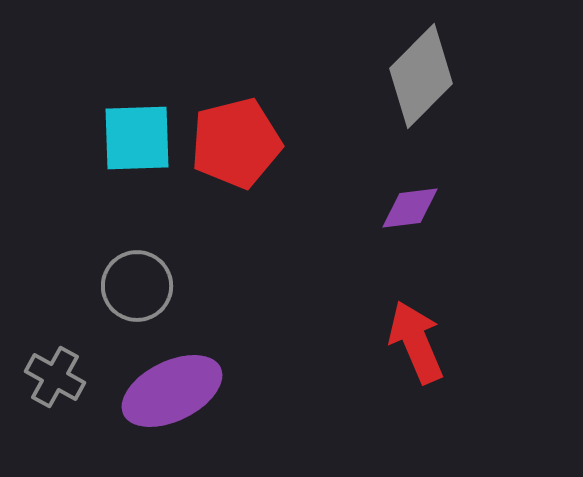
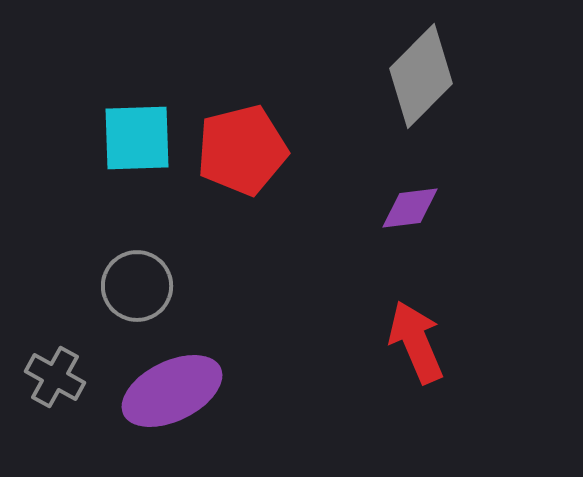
red pentagon: moved 6 px right, 7 px down
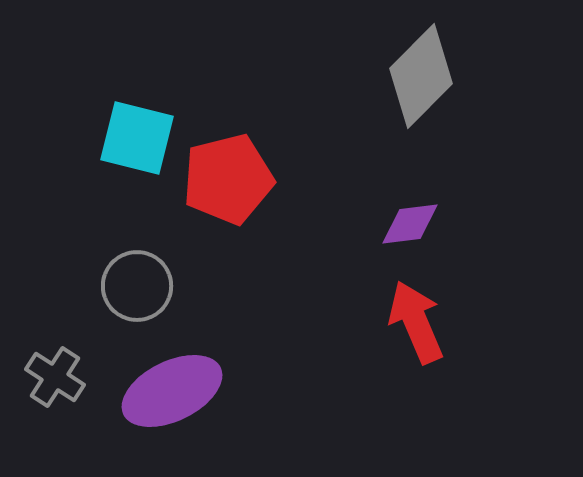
cyan square: rotated 16 degrees clockwise
red pentagon: moved 14 px left, 29 px down
purple diamond: moved 16 px down
red arrow: moved 20 px up
gray cross: rotated 4 degrees clockwise
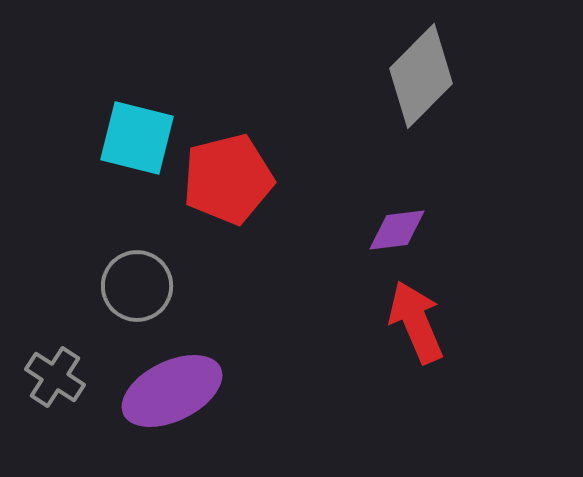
purple diamond: moved 13 px left, 6 px down
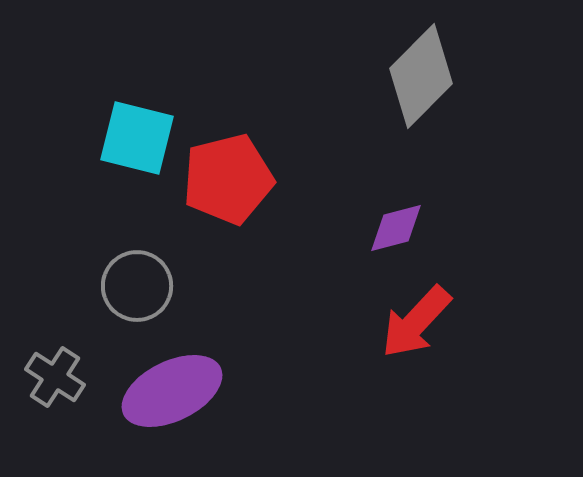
purple diamond: moved 1 px left, 2 px up; rotated 8 degrees counterclockwise
red arrow: rotated 114 degrees counterclockwise
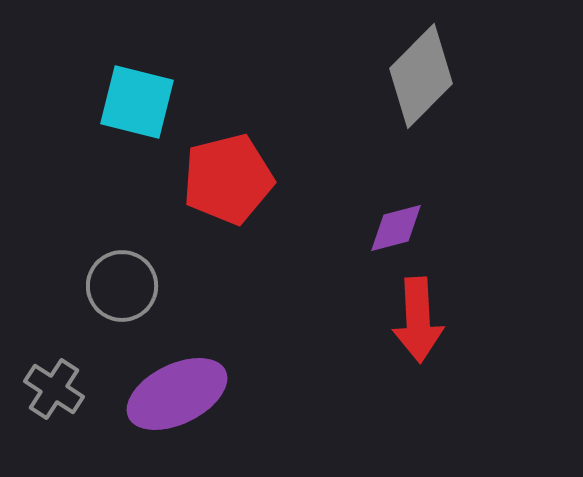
cyan square: moved 36 px up
gray circle: moved 15 px left
red arrow: moved 2 px right, 2 px up; rotated 46 degrees counterclockwise
gray cross: moved 1 px left, 12 px down
purple ellipse: moved 5 px right, 3 px down
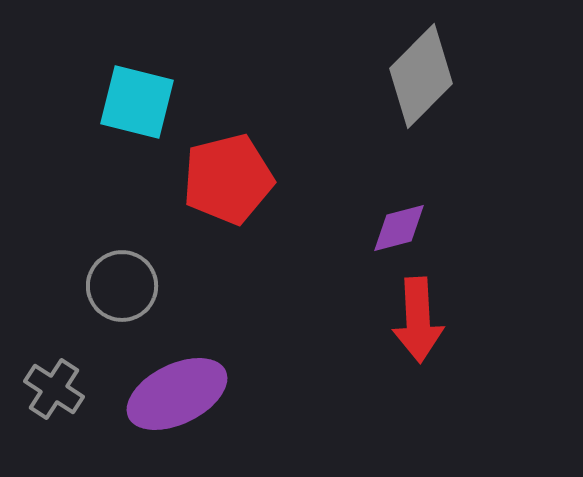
purple diamond: moved 3 px right
